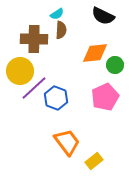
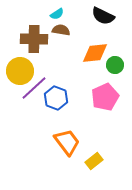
brown semicircle: rotated 84 degrees counterclockwise
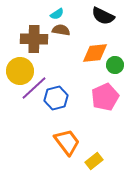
blue hexagon: rotated 25 degrees clockwise
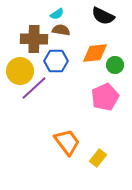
blue hexagon: moved 37 px up; rotated 15 degrees clockwise
yellow rectangle: moved 4 px right, 3 px up; rotated 12 degrees counterclockwise
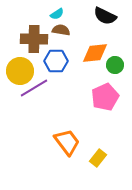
black semicircle: moved 2 px right
purple line: rotated 12 degrees clockwise
